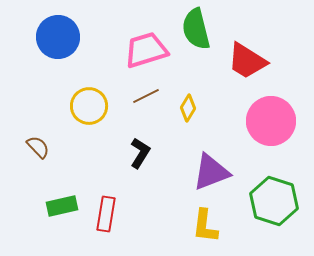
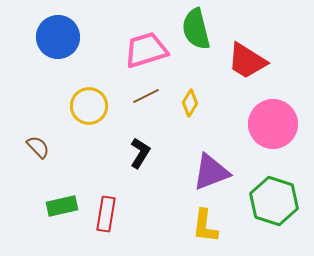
yellow diamond: moved 2 px right, 5 px up
pink circle: moved 2 px right, 3 px down
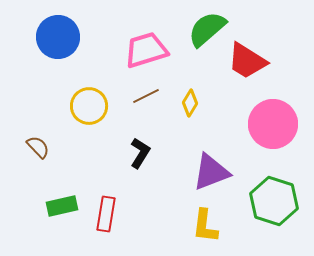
green semicircle: moved 11 px right; rotated 63 degrees clockwise
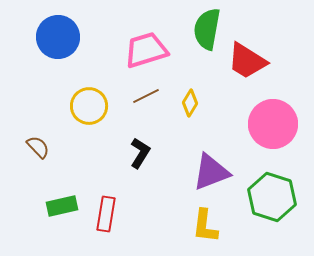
green semicircle: rotated 39 degrees counterclockwise
green hexagon: moved 2 px left, 4 px up
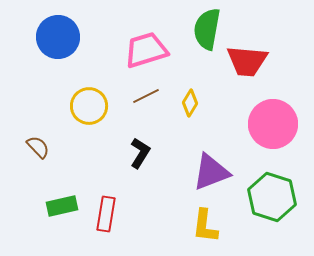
red trapezoid: rotated 27 degrees counterclockwise
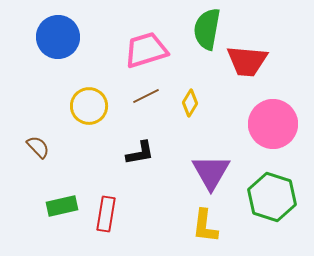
black L-shape: rotated 48 degrees clockwise
purple triangle: rotated 39 degrees counterclockwise
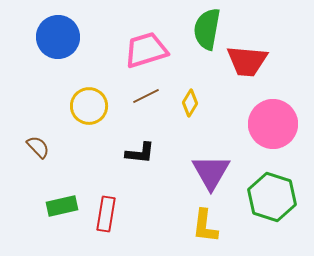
black L-shape: rotated 16 degrees clockwise
